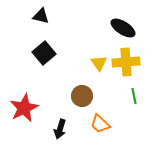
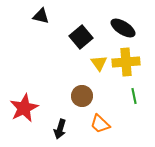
black square: moved 37 px right, 16 px up
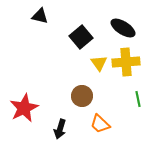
black triangle: moved 1 px left
green line: moved 4 px right, 3 px down
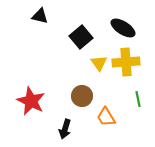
red star: moved 7 px right, 7 px up; rotated 20 degrees counterclockwise
orange trapezoid: moved 6 px right, 7 px up; rotated 15 degrees clockwise
black arrow: moved 5 px right
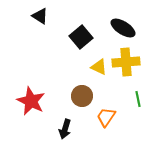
black triangle: rotated 18 degrees clockwise
yellow triangle: moved 4 px down; rotated 30 degrees counterclockwise
orange trapezoid: rotated 65 degrees clockwise
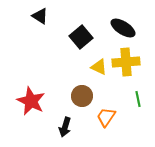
black arrow: moved 2 px up
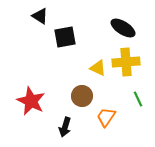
black square: moved 16 px left; rotated 30 degrees clockwise
yellow triangle: moved 1 px left, 1 px down
green line: rotated 14 degrees counterclockwise
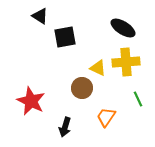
brown circle: moved 8 px up
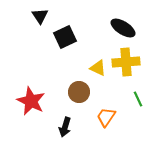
black triangle: rotated 24 degrees clockwise
black square: rotated 15 degrees counterclockwise
brown circle: moved 3 px left, 4 px down
